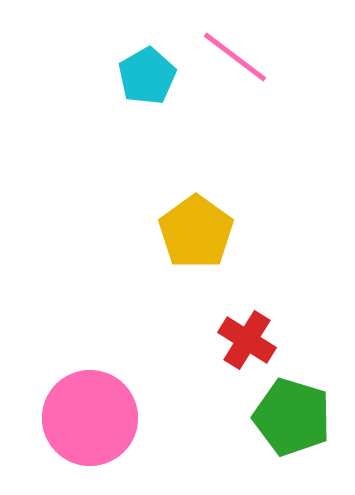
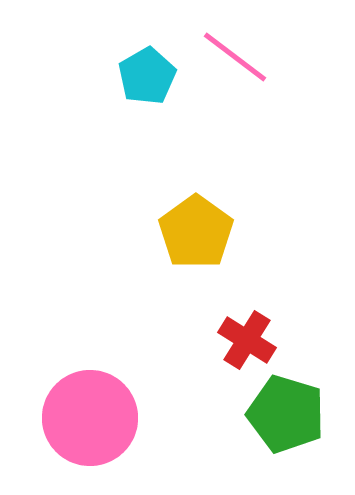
green pentagon: moved 6 px left, 3 px up
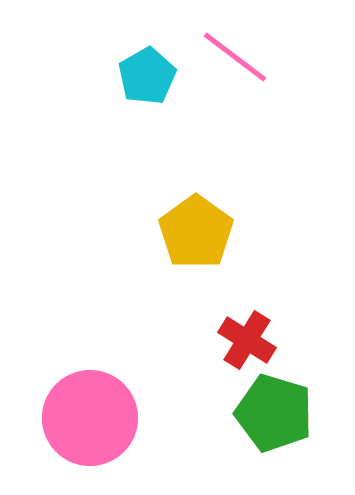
green pentagon: moved 12 px left, 1 px up
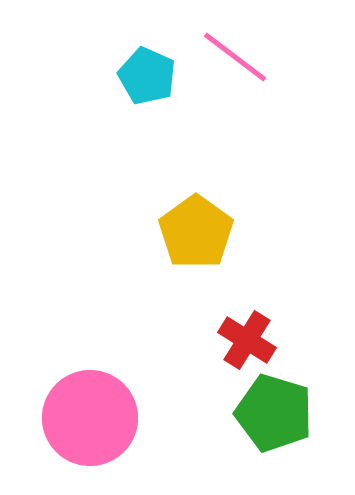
cyan pentagon: rotated 18 degrees counterclockwise
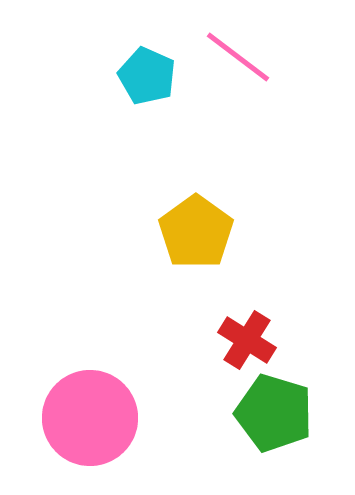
pink line: moved 3 px right
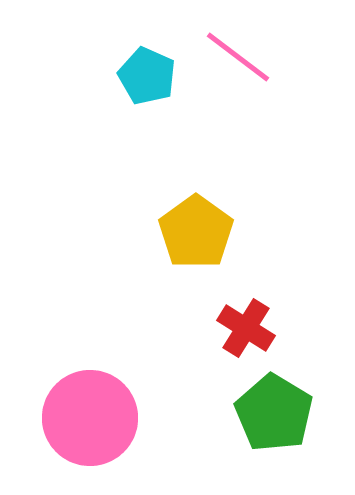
red cross: moved 1 px left, 12 px up
green pentagon: rotated 14 degrees clockwise
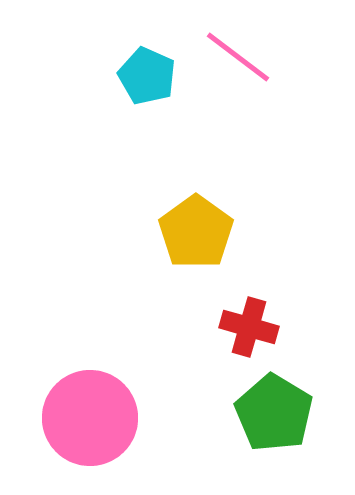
red cross: moved 3 px right, 1 px up; rotated 16 degrees counterclockwise
